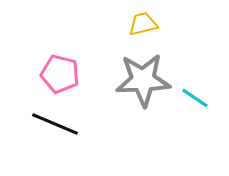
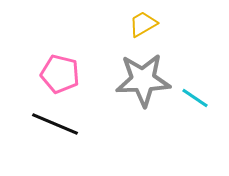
yellow trapezoid: rotated 16 degrees counterclockwise
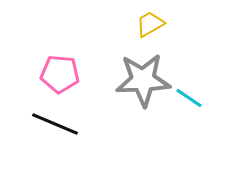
yellow trapezoid: moved 7 px right
pink pentagon: rotated 9 degrees counterclockwise
cyan line: moved 6 px left
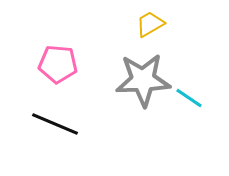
pink pentagon: moved 2 px left, 10 px up
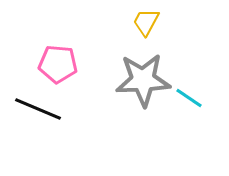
yellow trapezoid: moved 4 px left, 2 px up; rotated 32 degrees counterclockwise
black line: moved 17 px left, 15 px up
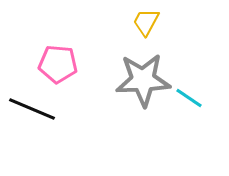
black line: moved 6 px left
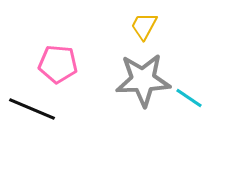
yellow trapezoid: moved 2 px left, 4 px down
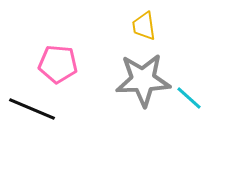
yellow trapezoid: rotated 36 degrees counterclockwise
cyan line: rotated 8 degrees clockwise
